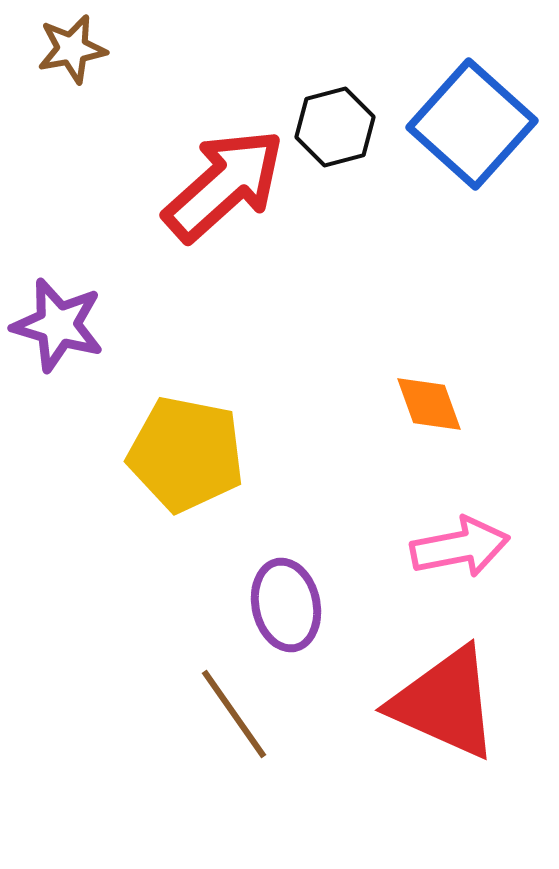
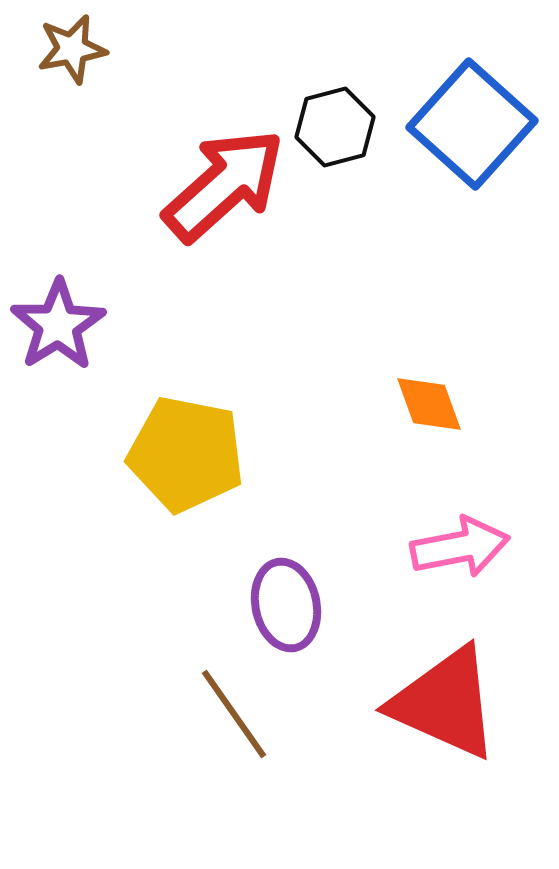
purple star: rotated 24 degrees clockwise
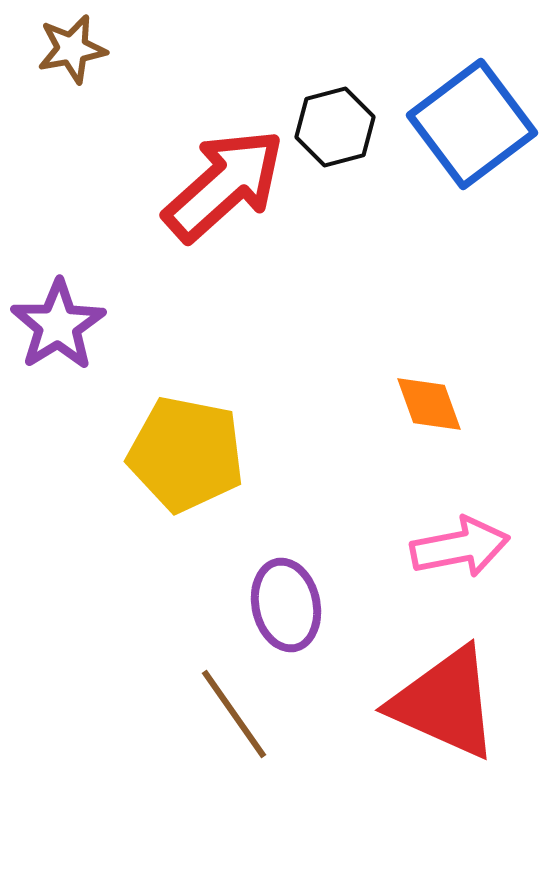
blue square: rotated 11 degrees clockwise
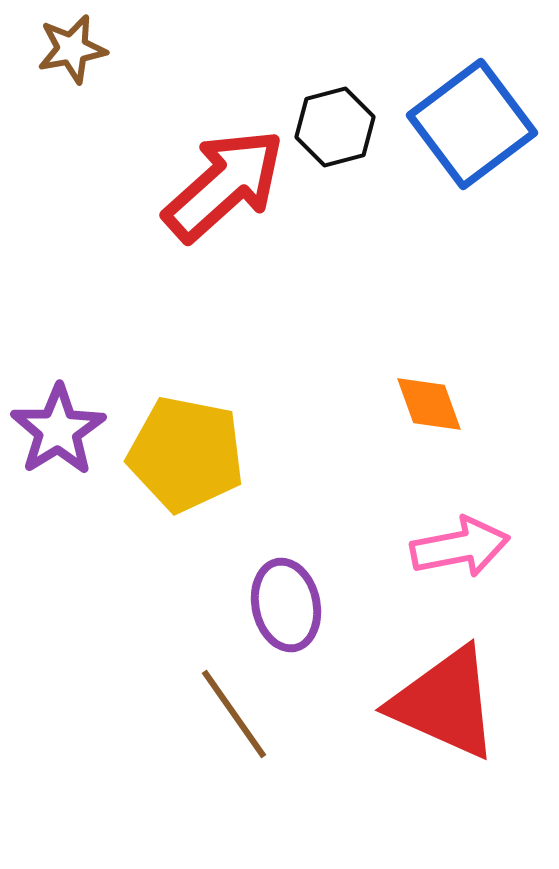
purple star: moved 105 px down
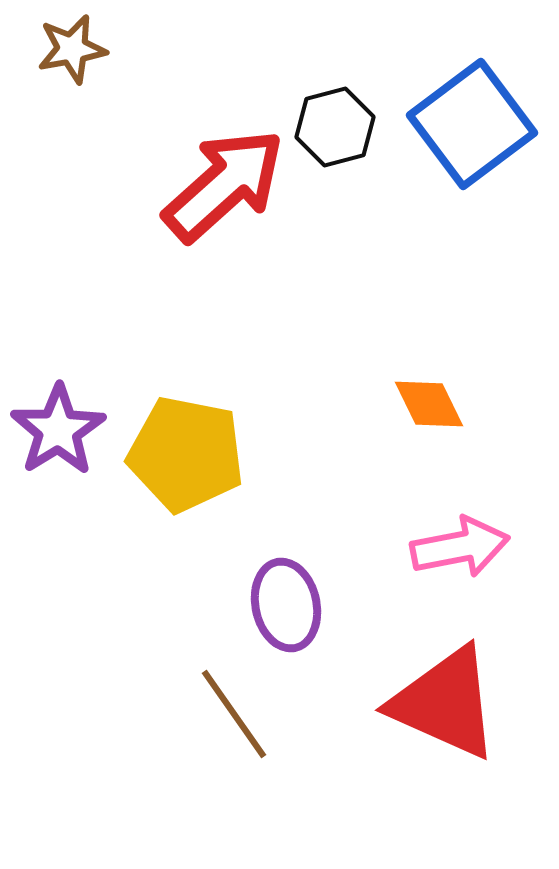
orange diamond: rotated 6 degrees counterclockwise
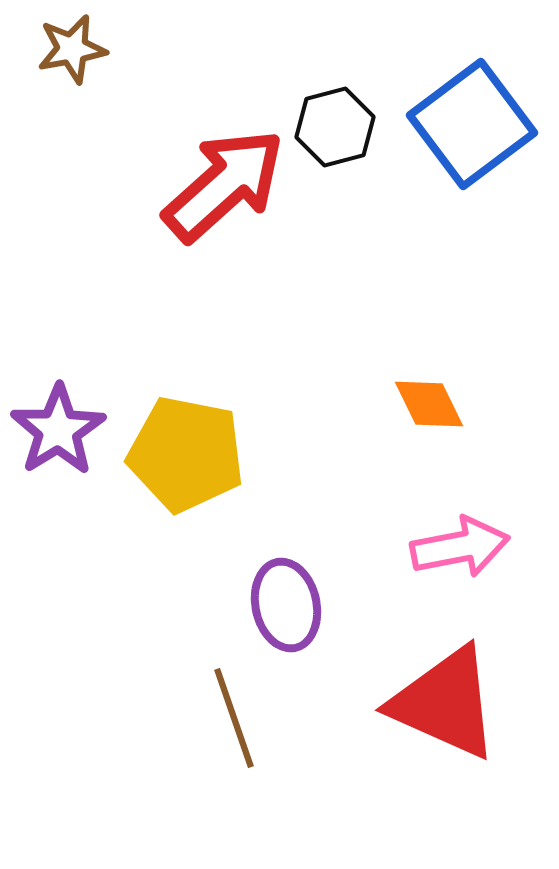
brown line: moved 4 px down; rotated 16 degrees clockwise
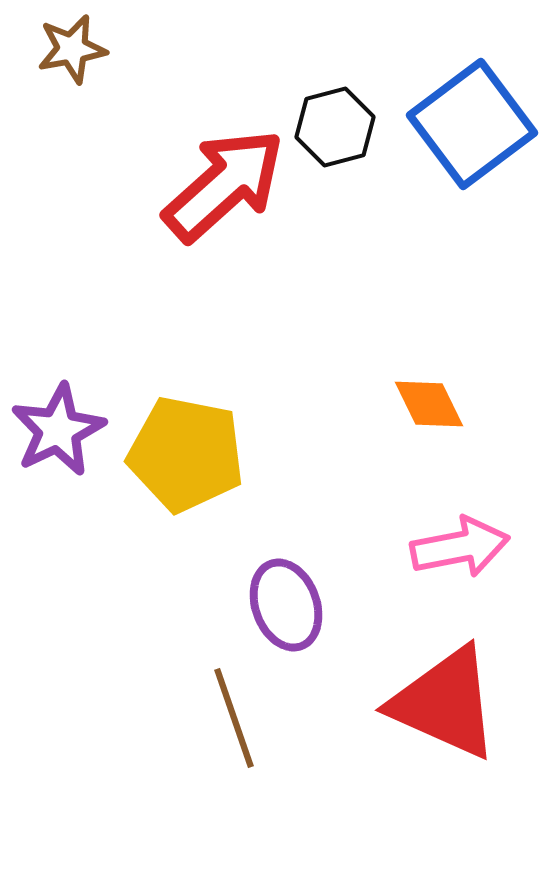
purple star: rotated 6 degrees clockwise
purple ellipse: rotated 8 degrees counterclockwise
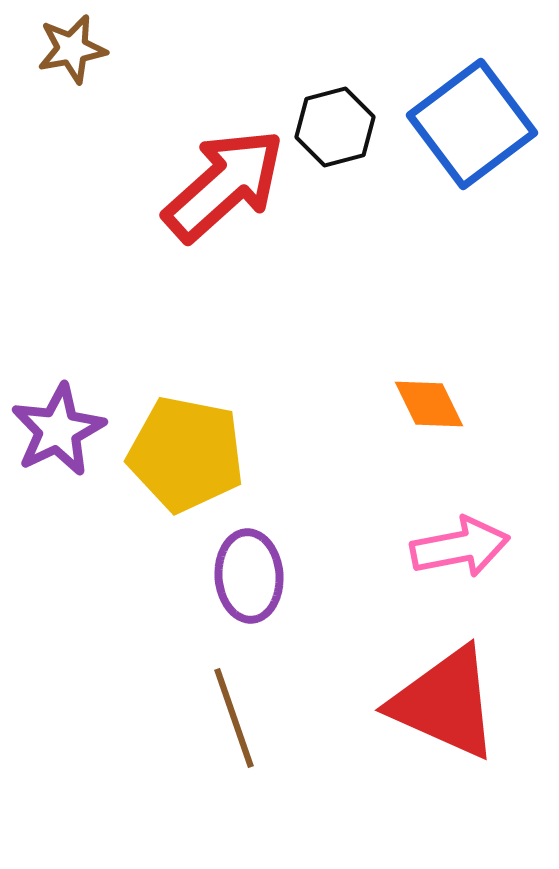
purple ellipse: moved 37 px left, 29 px up; rotated 16 degrees clockwise
